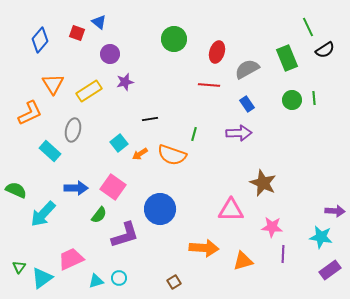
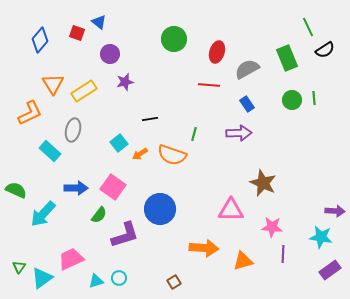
yellow rectangle at (89, 91): moved 5 px left
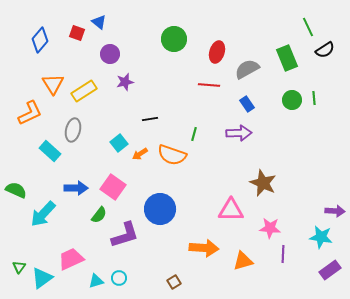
pink star at (272, 227): moved 2 px left, 1 px down
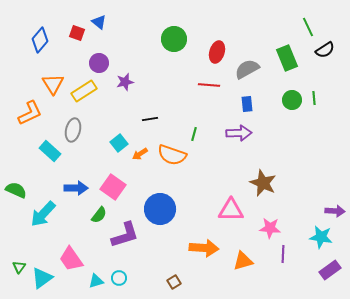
purple circle at (110, 54): moved 11 px left, 9 px down
blue rectangle at (247, 104): rotated 28 degrees clockwise
pink trapezoid at (71, 259): rotated 100 degrees counterclockwise
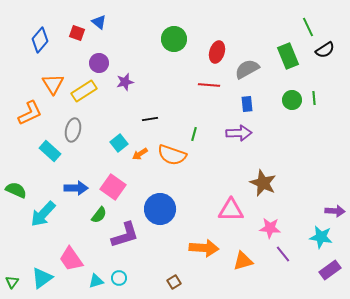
green rectangle at (287, 58): moved 1 px right, 2 px up
purple line at (283, 254): rotated 42 degrees counterclockwise
green triangle at (19, 267): moved 7 px left, 15 px down
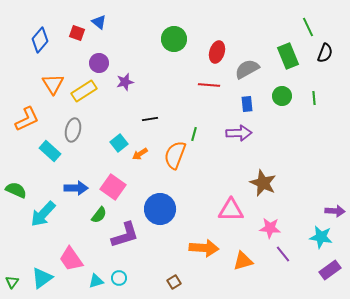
black semicircle at (325, 50): moved 3 px down; rotated 36 degrees counterclockwise
green circle at (292, 100): moved 10 px left, 4 px up
orange L-shape at (30, 113): moved 3 px left, 6 px down
orange semicircle at (172, 155): moved 3 px right; rotated 92 degrees clockwise
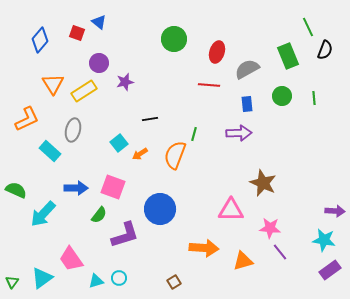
black semicircle at (325, 53): moved 3 px up
pink square at (113, 187): rotated 15 degrees counterclockwise
cyan star at (321, 237): moved 3 px right, 3 px down
purple line at (283, 254): moved 3 px left, 2 px up
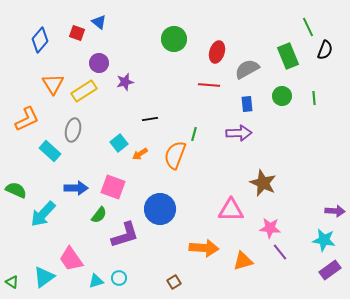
cyan triangle at (42, 278): moved 2 px right, 1 px up
green triangle at (12, 282): rotated 32 degrees counterclockwise
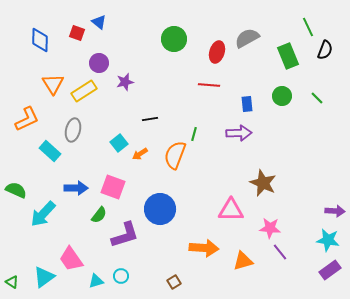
blue diamond at (40, 40): rotated 40 degrees counterclockwise
gray semicircle at (247, 69): moved 31 px up
green line at (314, 98): moved 3 px right; rotated 40 degrees counterclockwise
cyan star at (324, 240): moved 4 px right
cyan circle at (119, 278): moved 2 px right, 2 px up
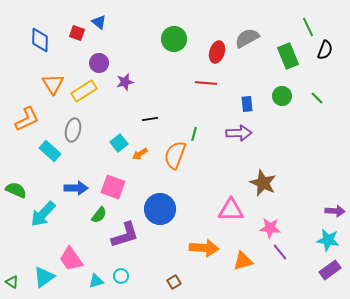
red line at (209, 85): moved 3 px left, 2 px up
